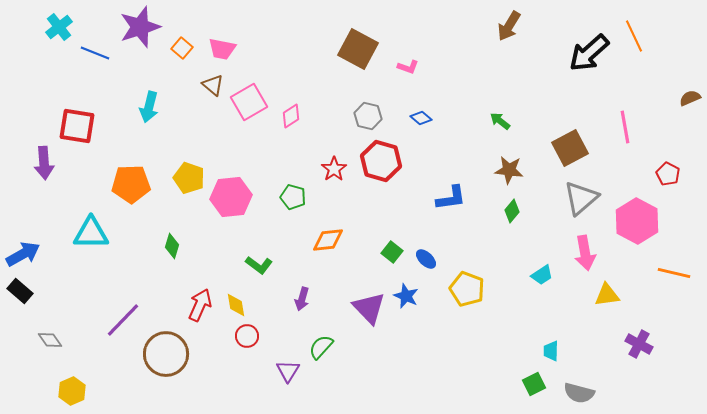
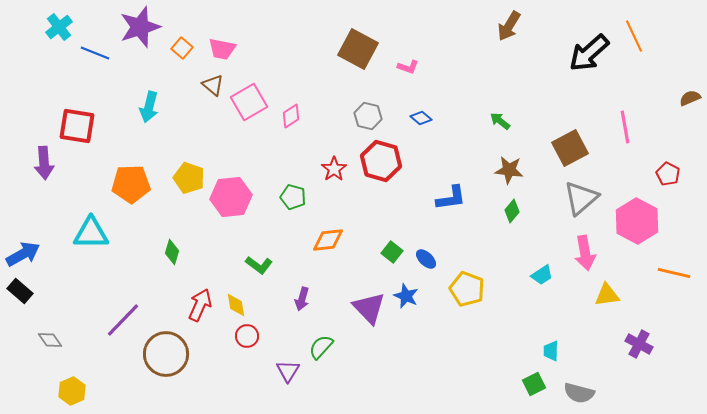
green diamond at (172, 246): moved 6 px down
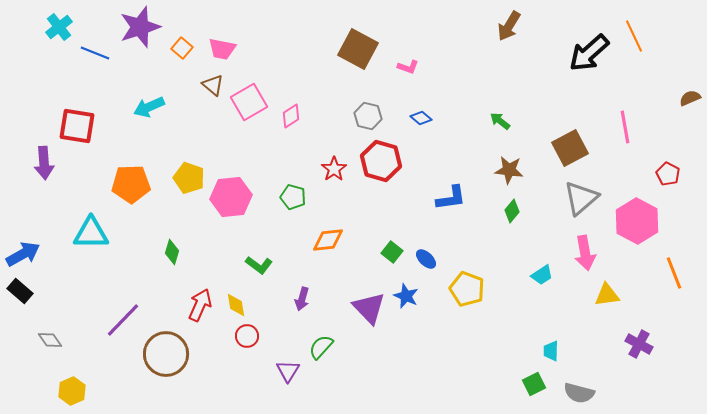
cyan arrow at (149, 107): rotated 52 degrees clockwise
orange line at (674, 273): rotated 56 degrees clockwise
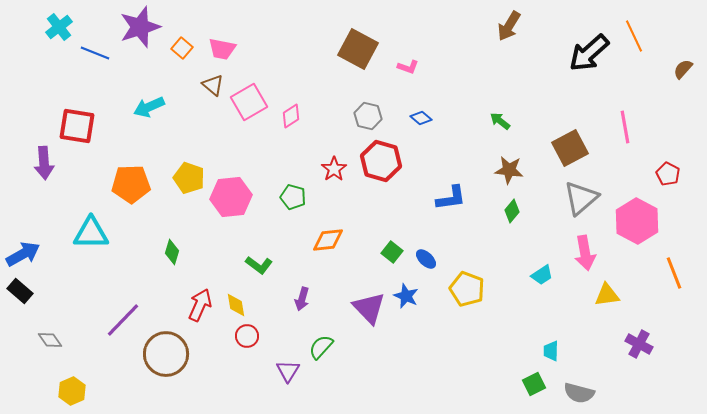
brown semicircle at (690, 98): moved 7 px left, 29 px up; rotated 25 degrees counterclockwise
